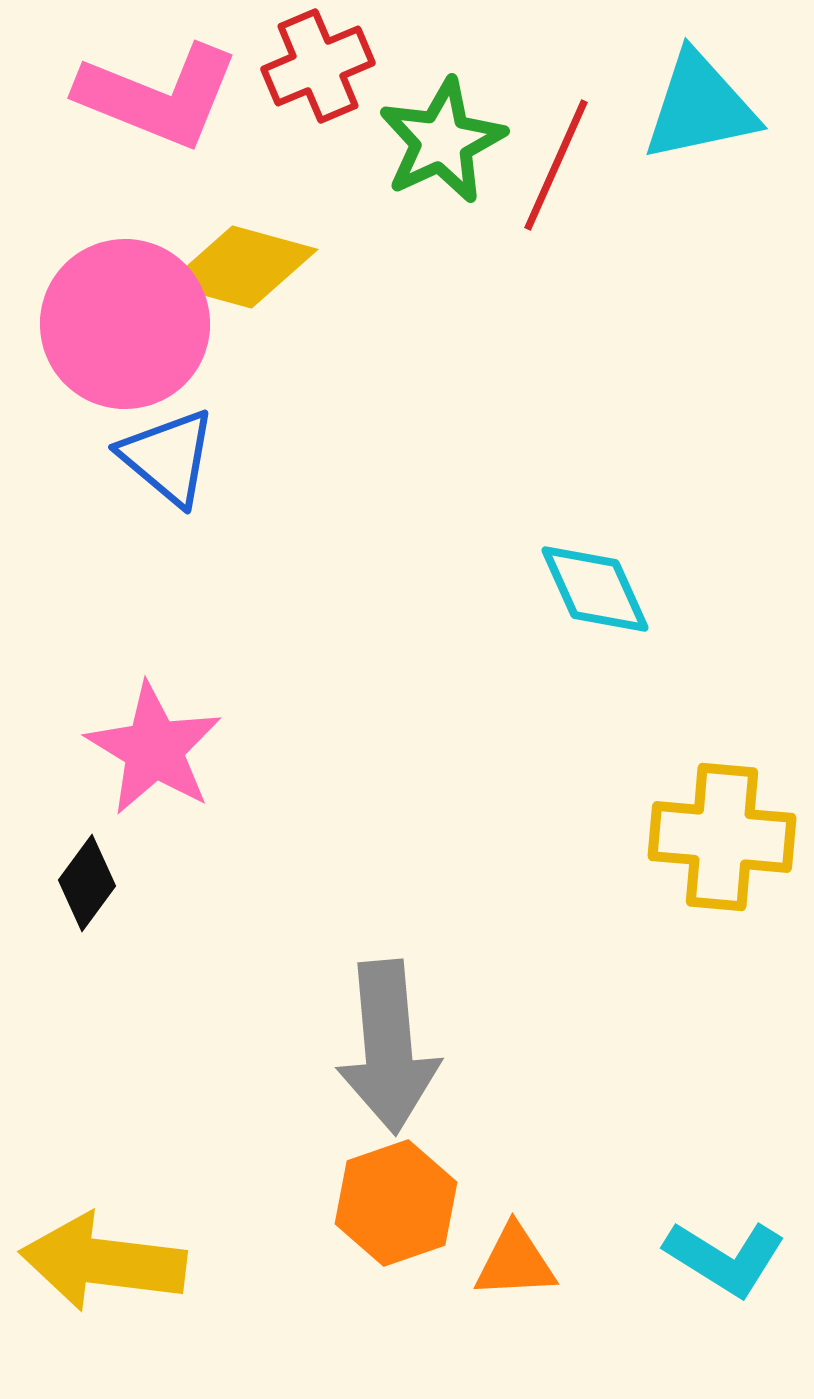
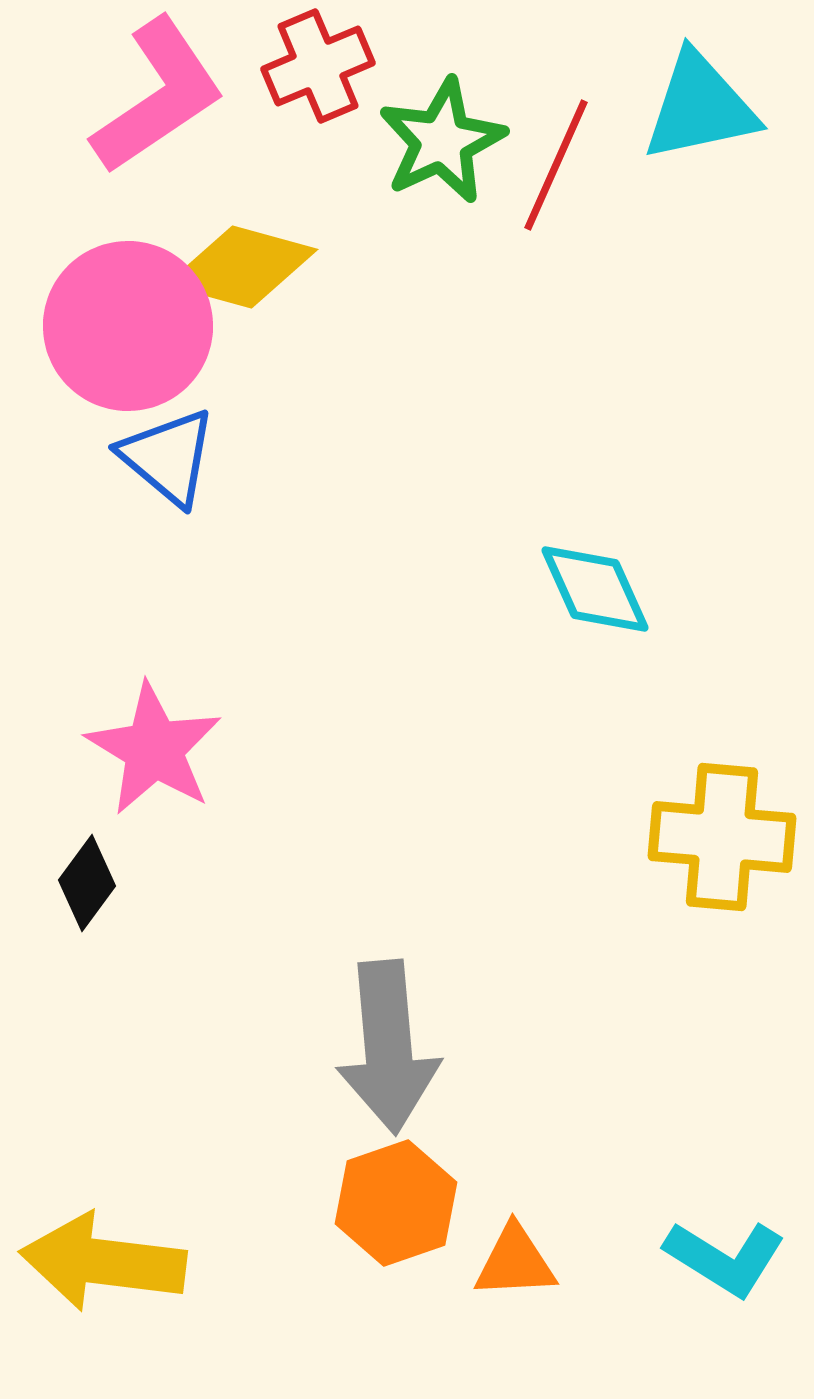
pink L-shape: rotated 56 degrees counterclockwise
pink circle: moved 3 px right, 2 px down
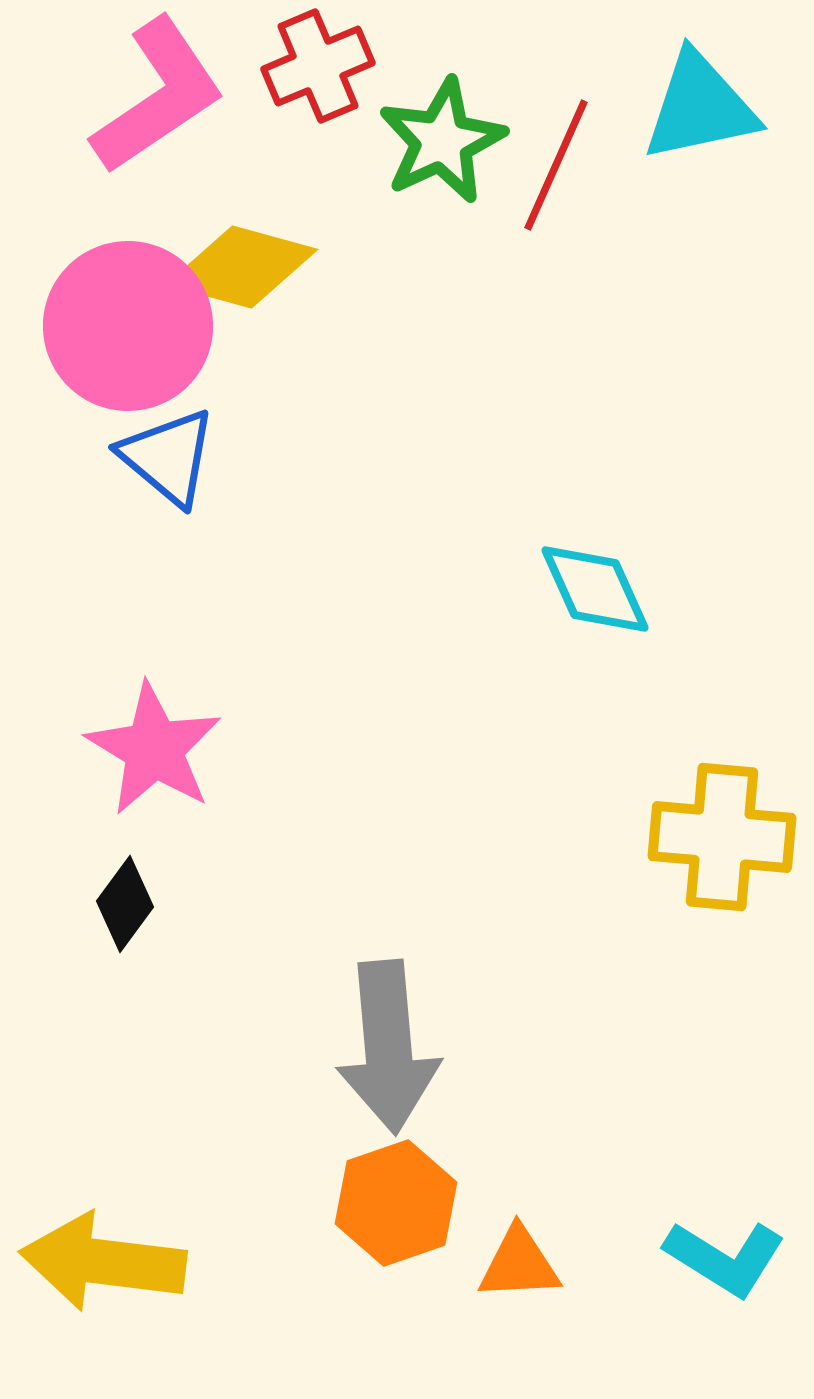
black diamond: moved 38 px right, 21 px down
orange triangle: moved 4 px right, 2 px down
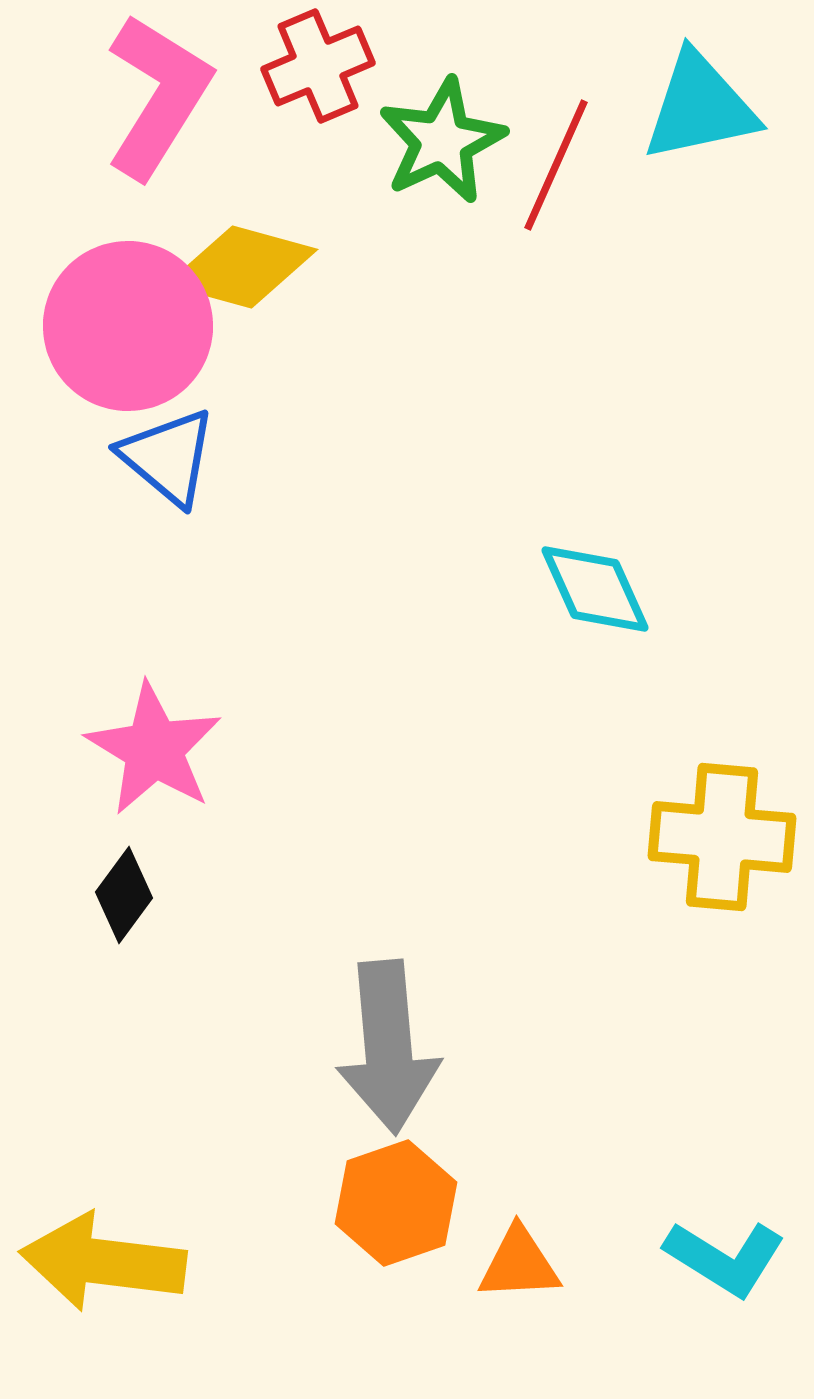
pink L-shape: rotated 24 degrees counterclockwise
black diamond: moved 1 px left, 9 px up
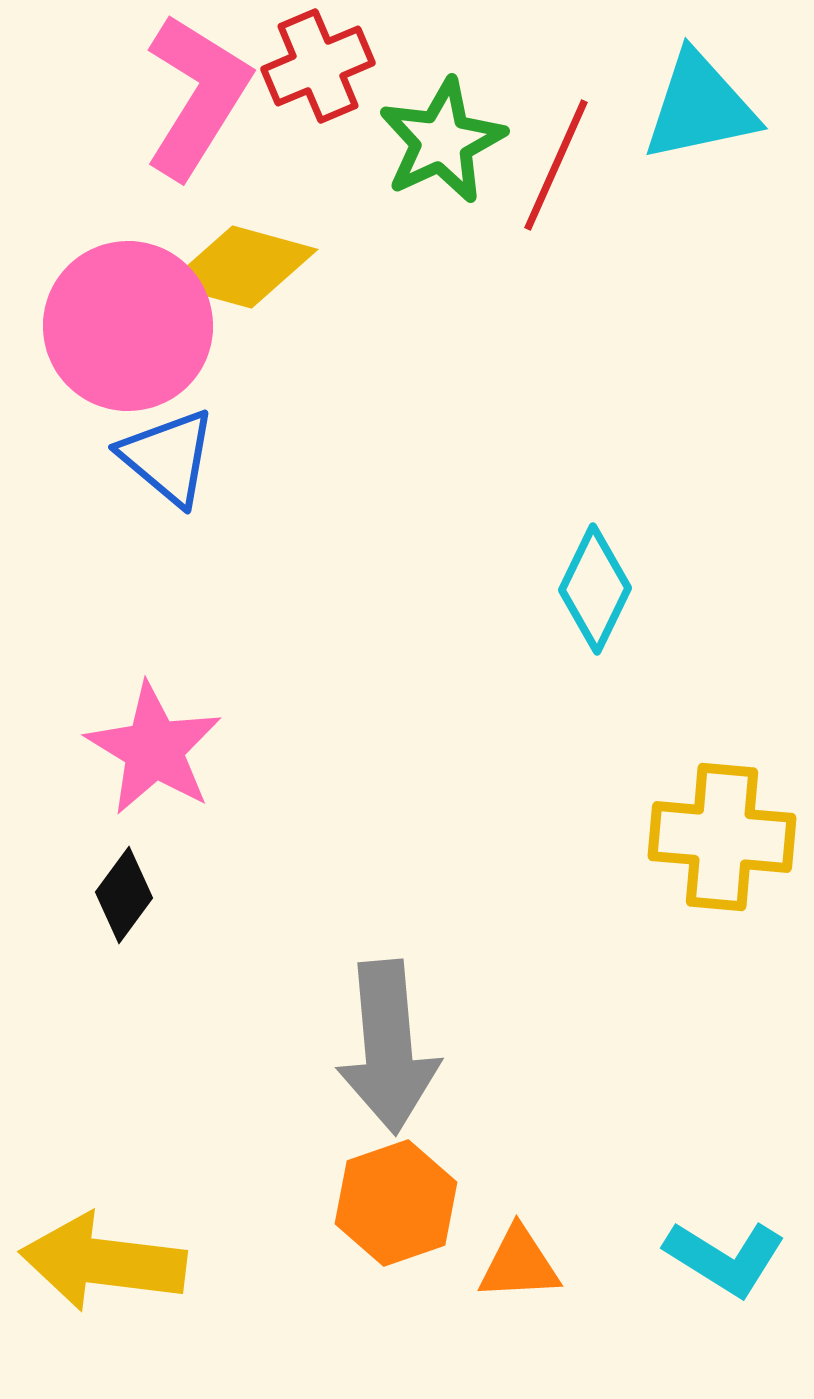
pink L-shape: moved 39 px right
cyan diamond: rotated 50 degrees clockwise
